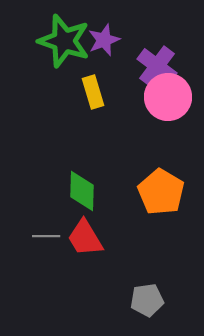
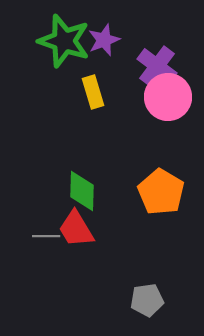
red trapezoid: moved 9 px left, 9 px up
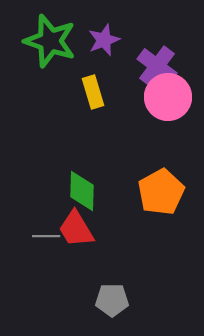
green star: moved 14 px left
orange pentagon: rotated 12 degrees clockwise
gray pentagon: moved 35 px left; rotated 8 degrees clockwise
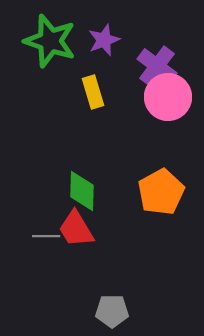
gray pentagon: moved 11 px down
